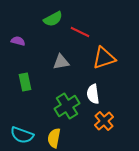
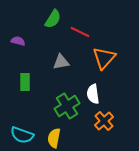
green semicircle: rotated 30 degrees counterclockwise
orange triangle: rotated 30 degrees counterclockwise
green rectangle: rotated 12 degrees clockwise
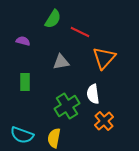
purple semicircle: moved 5 px right
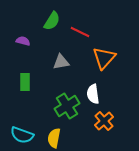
green semicircle: moved 1 px left, 2 px down
